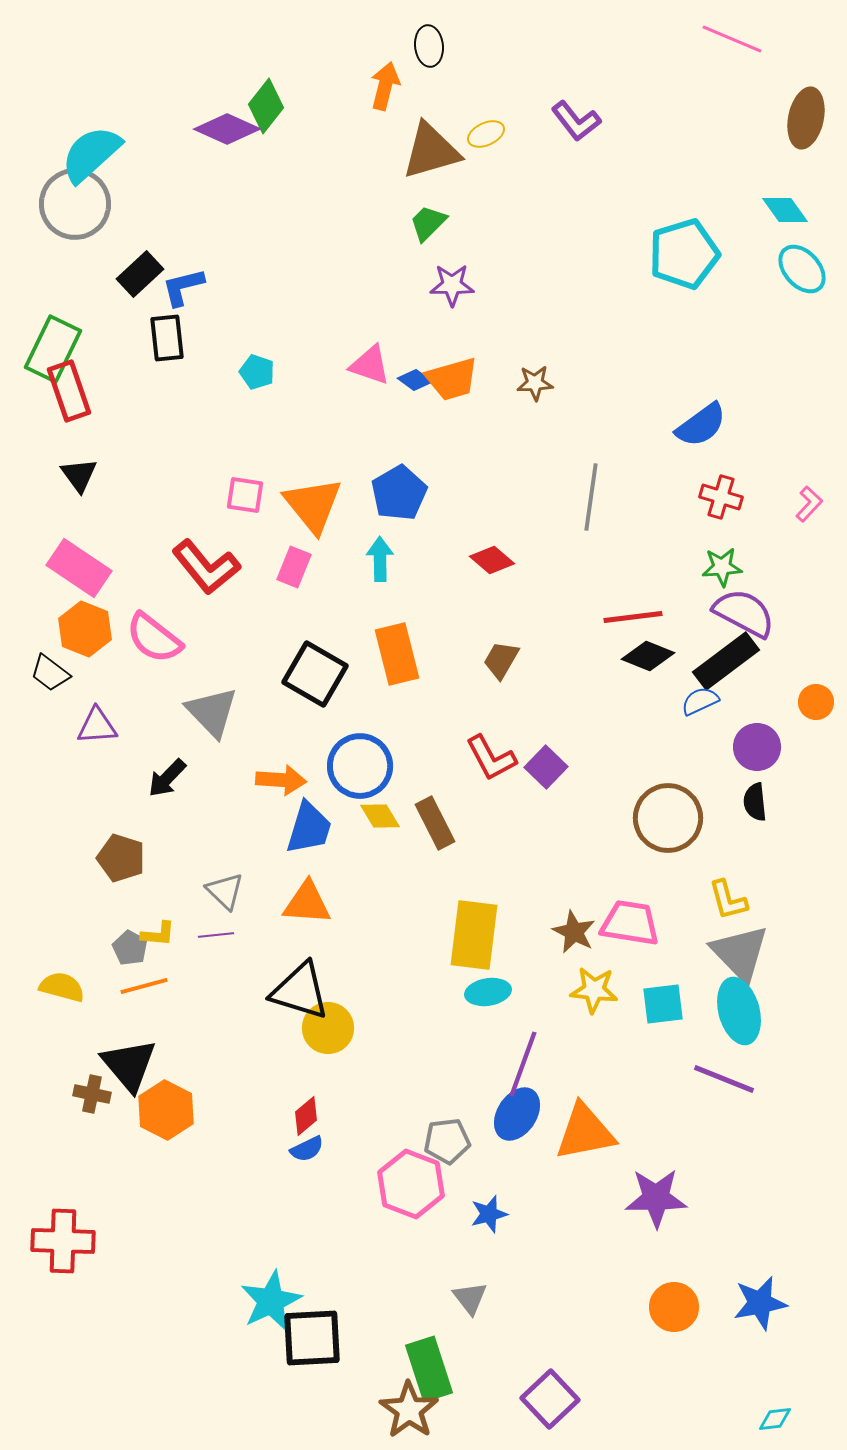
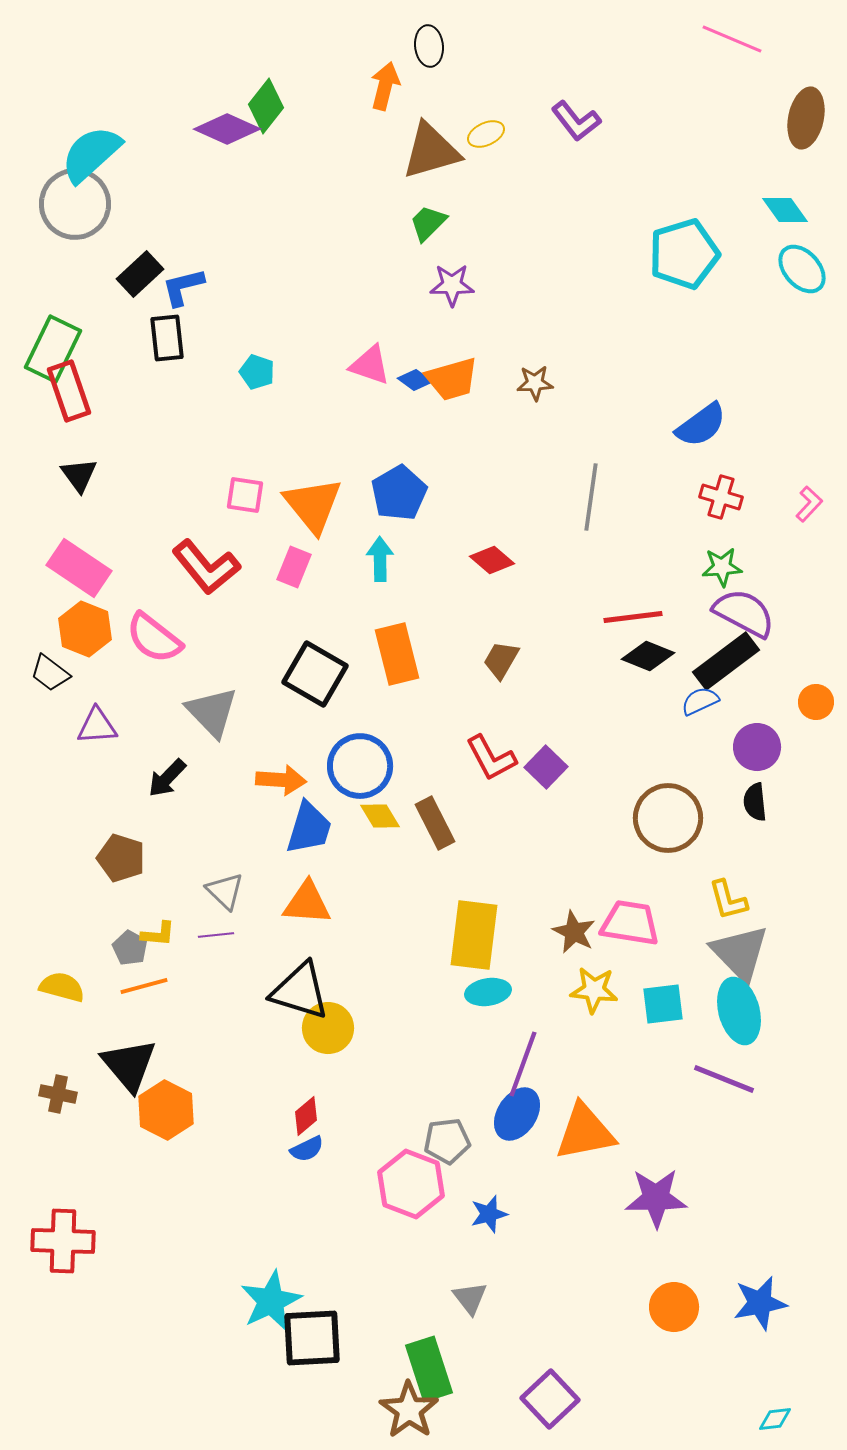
brown cross at (92, 1094): moved 34 px left
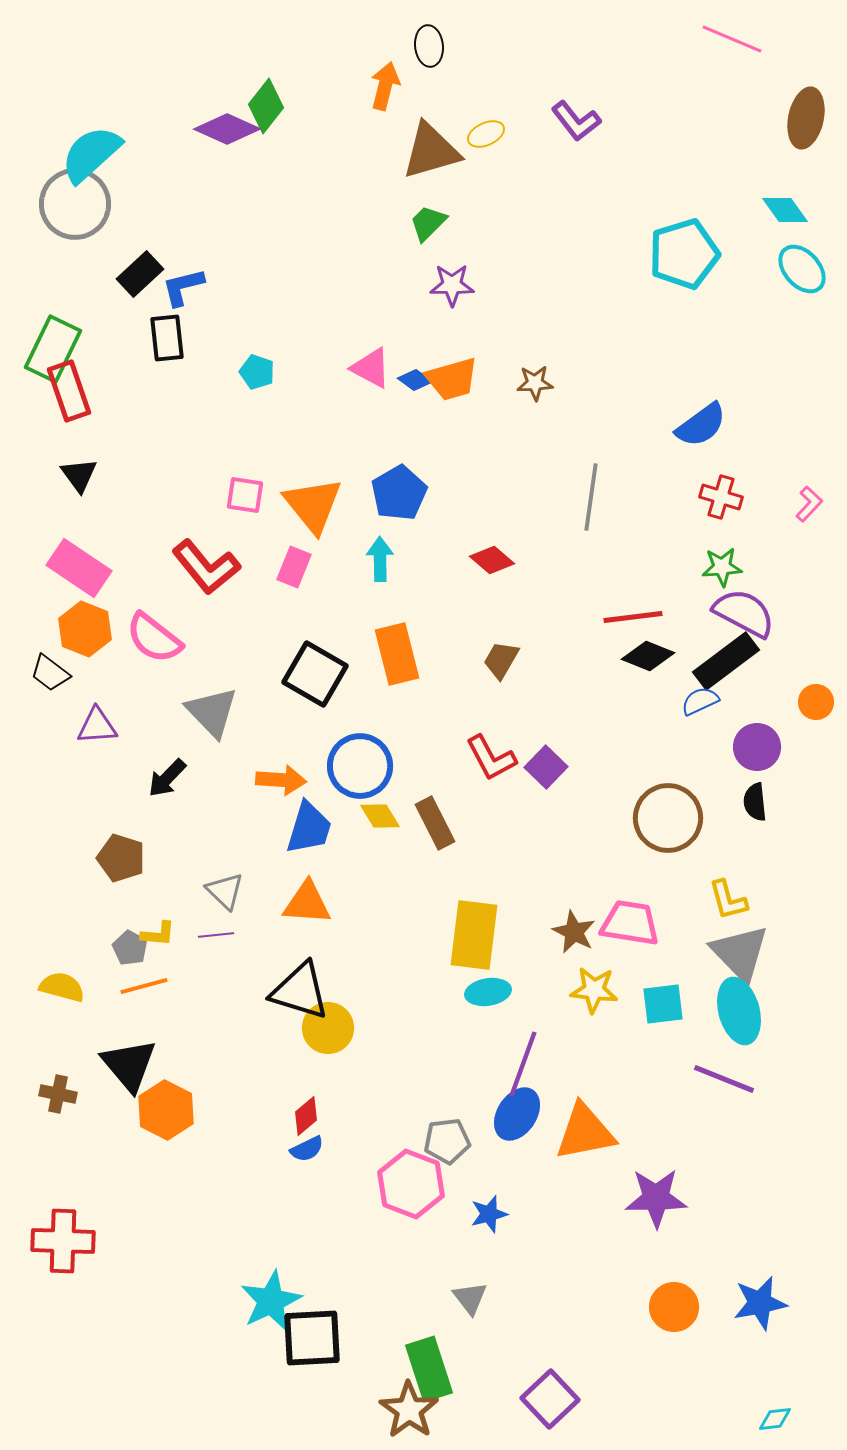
pink triangle at (370, 365): moved 1 px right, 3 px down; rotated 9 degrees clockwise
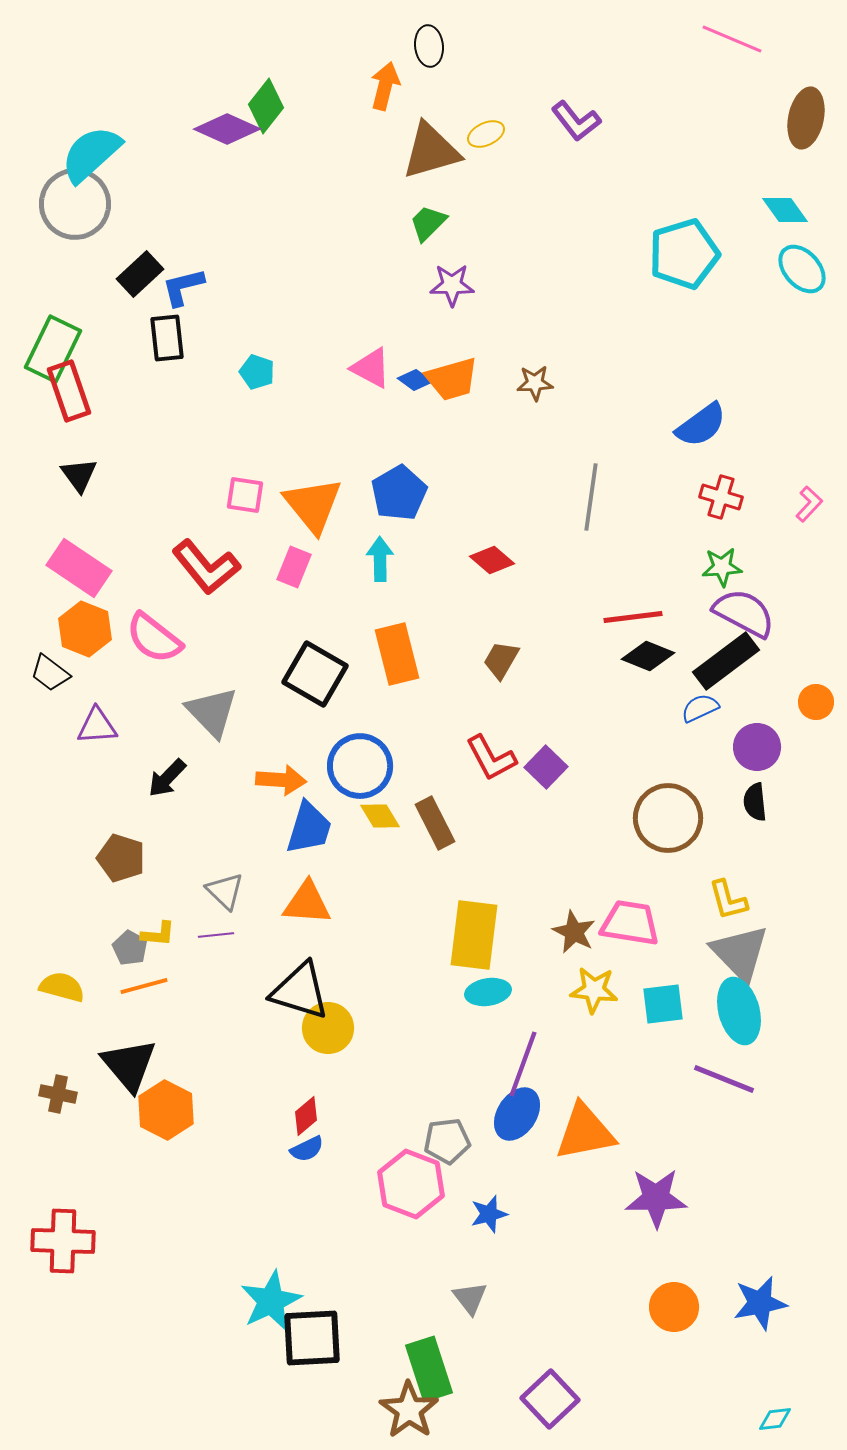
blue semicircle at (700, 701): moved 7 px down
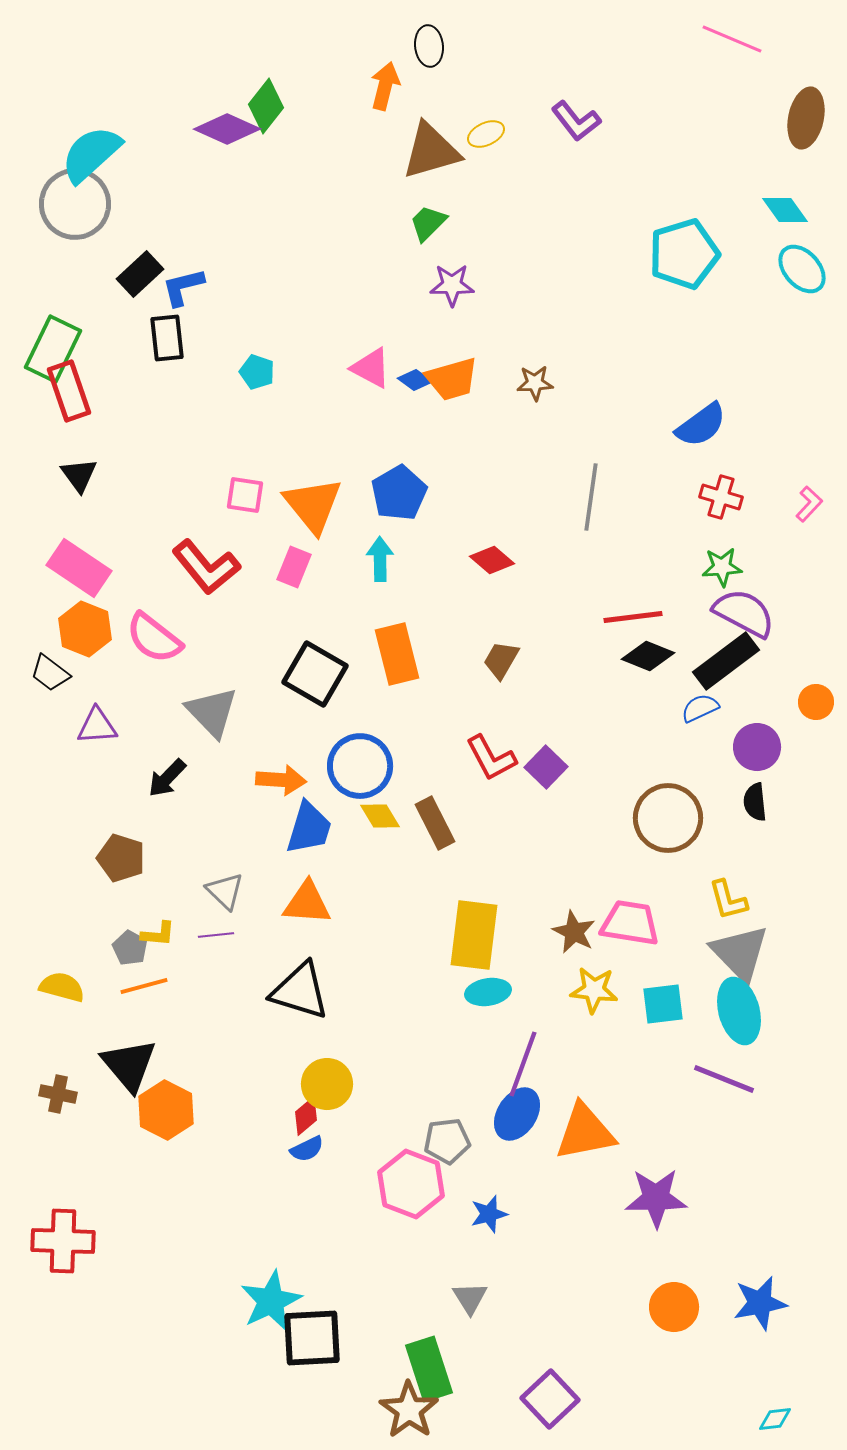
yellow circle at (328, 1028): moved 1 px left, 56 px down
gray triangle at (470, 1298): rotated 6 degrees clockwise
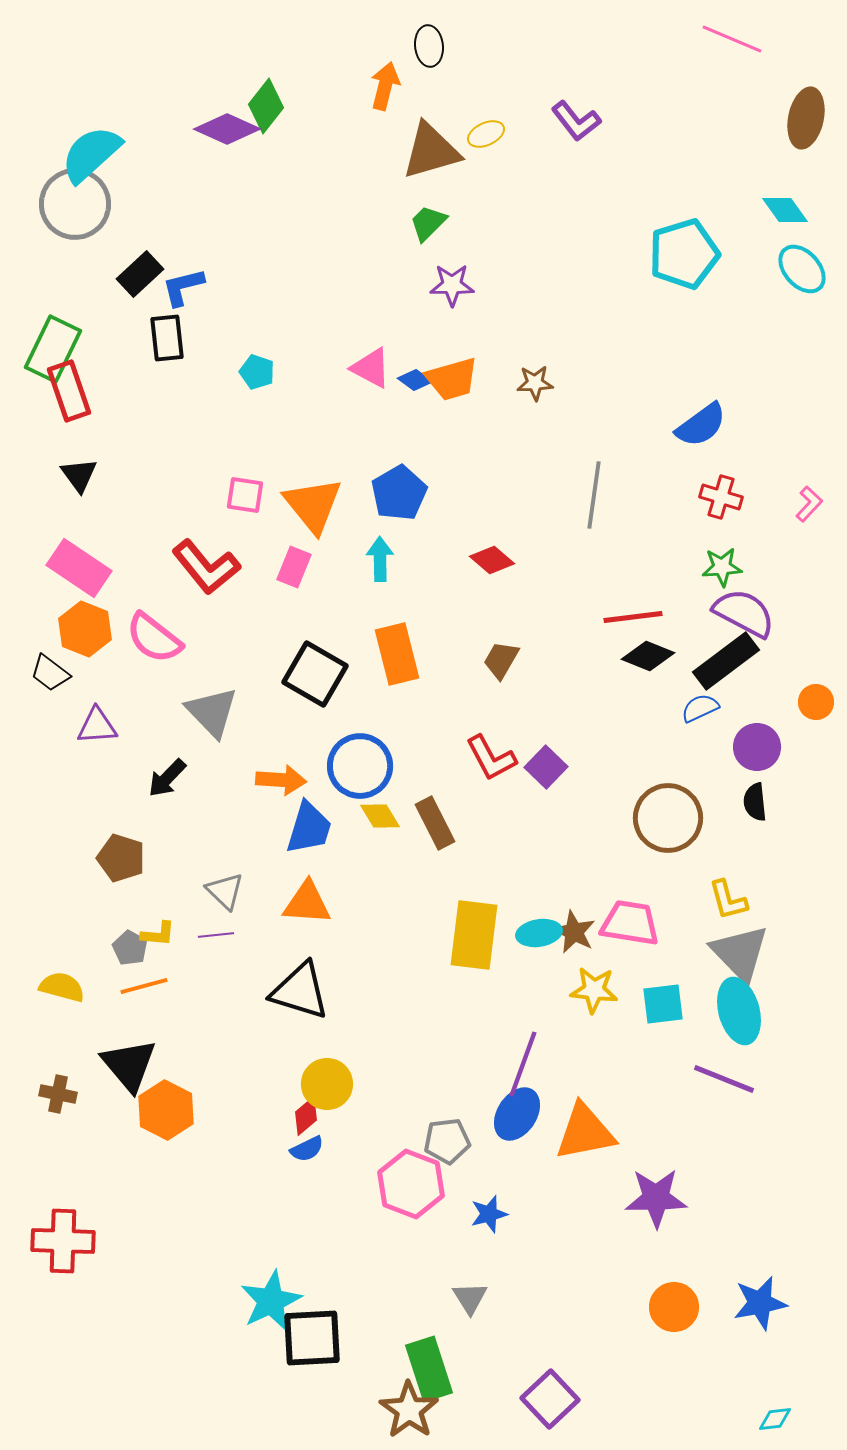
gray line at (591, 497): moved 3 px right, 2 px up
cyan ellipse at (488, 992): moved 51 px right, 59 px up
